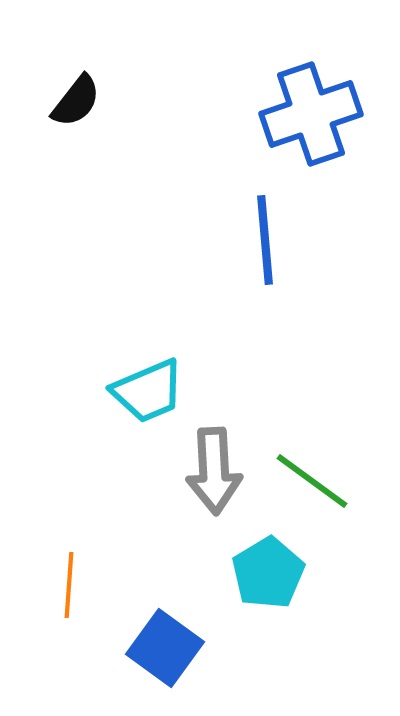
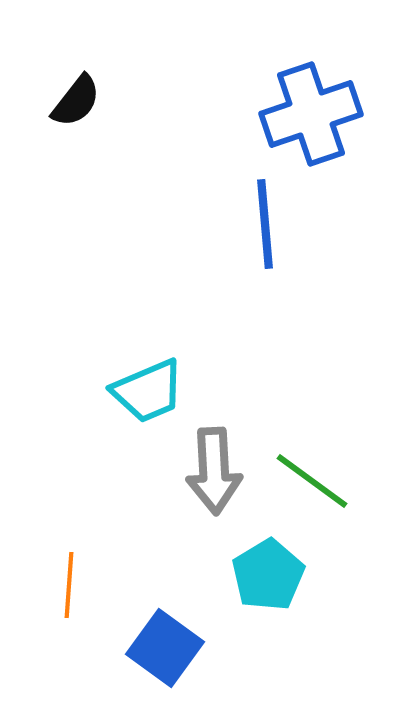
blue line: moved 16 px up
cyan pentagon: moved 2 px down
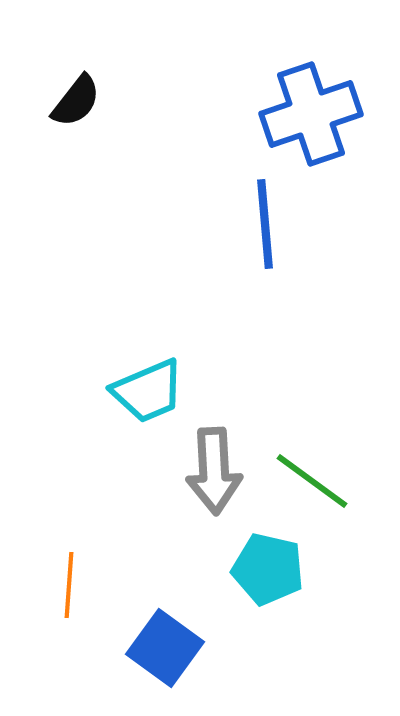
cyan pentagon: moved 6 px up; rotated 28 degrees counterclockwise
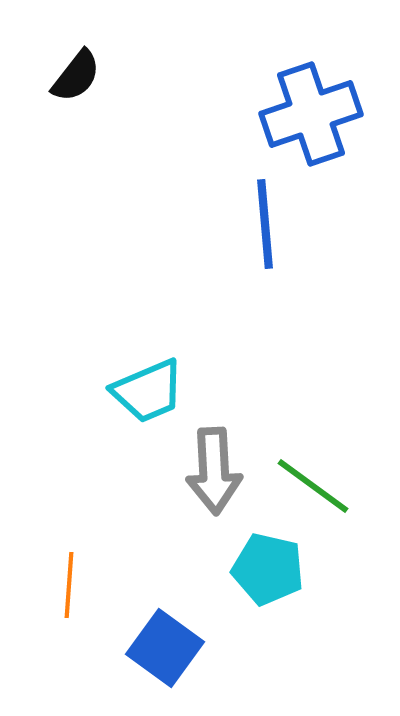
black semicircle: moved 25 px up
green line: moved 1 px right, 5 px down
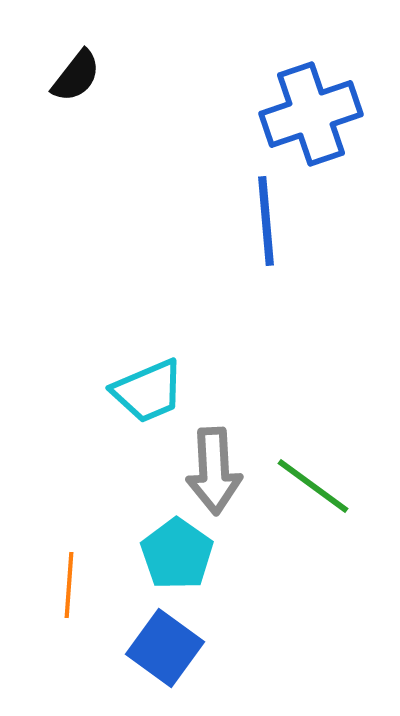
blue line: moved 1 px right, 3 px up
cyan pentagon: moved 91 px left, 15 px up; rotated 22 degrees clockwise
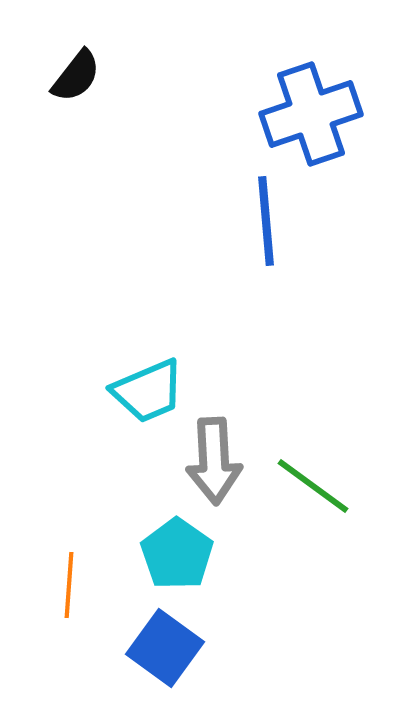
gray arrow: moved 10 px up
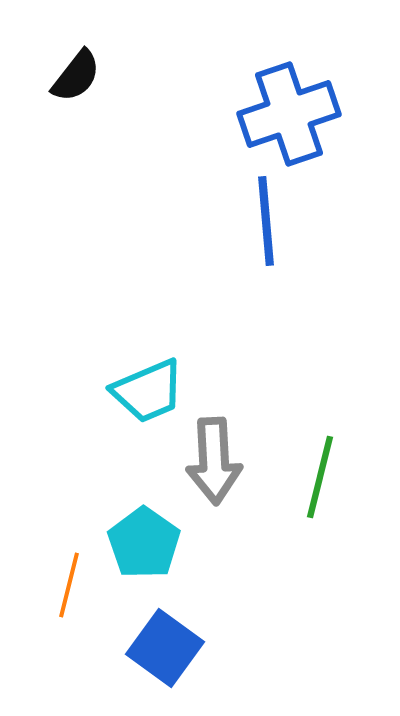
blue cross: moved 22 px left
green line: moved 7 px right, 9 px up; rotated 68 degrees clockwise
cyan pentagon: moved 33 px left, 11 px up
orange line: rotated 10 degrees clockwise
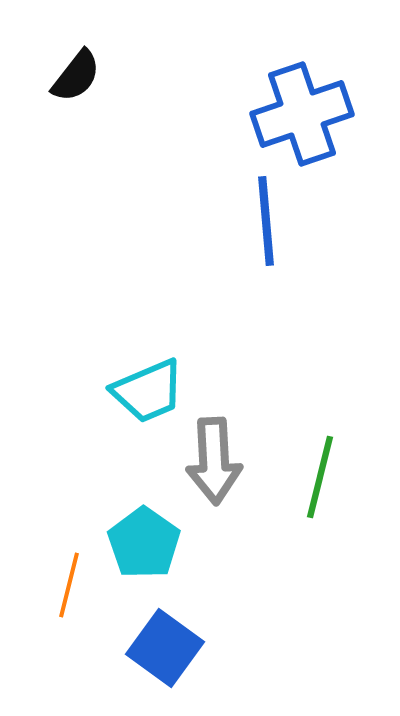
blue cross: moved 13 px right
